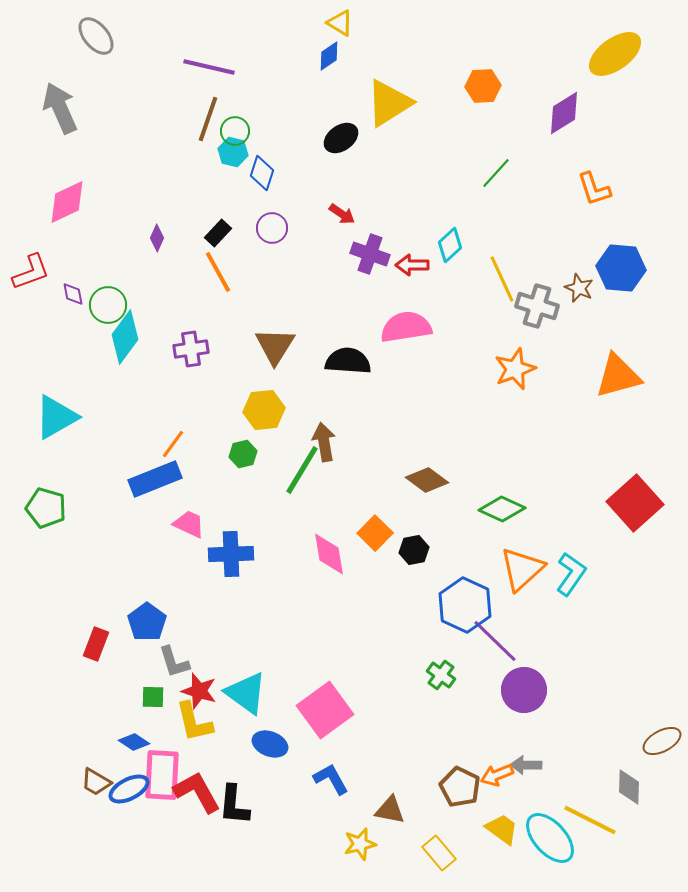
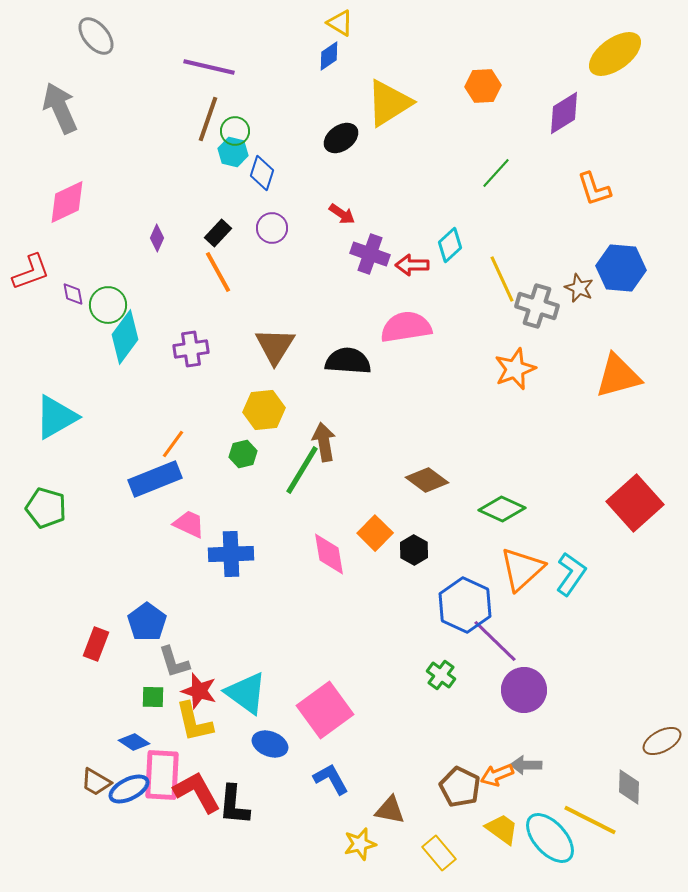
black hexagon at (414, 550): rotated 20 degrees counterclockwise
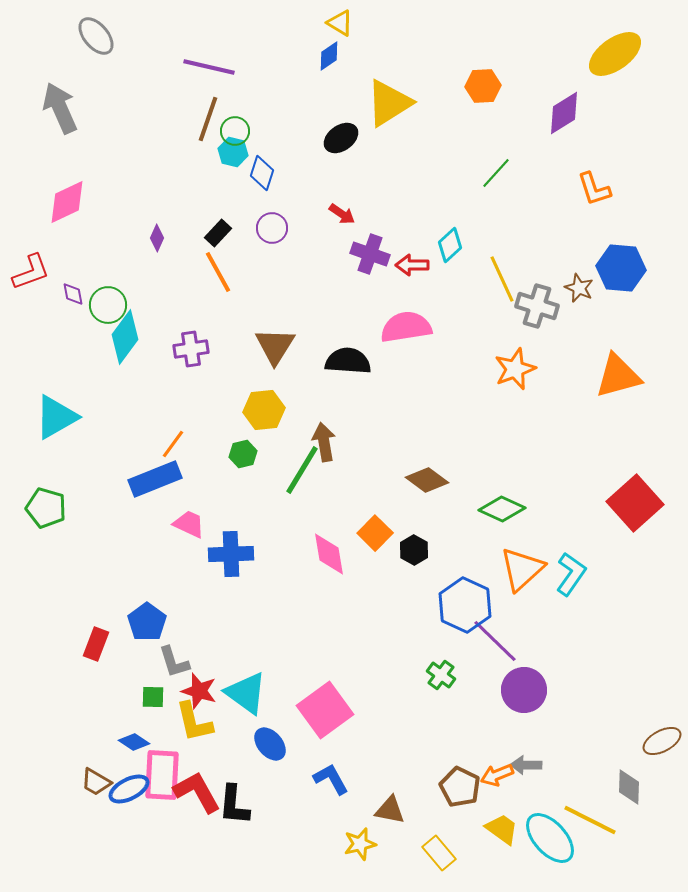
blue ellipse at (270, 744): rotated 28 degrees clockwise
